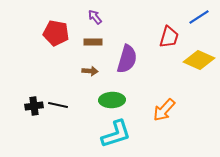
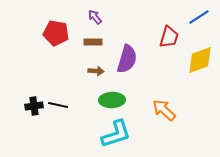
yellow diamond: moved 1 px right; rotated 44 degrees counterclockwise
brown arrow: moved 6 px right
orange arrow: rotated 90 degrees clockwise
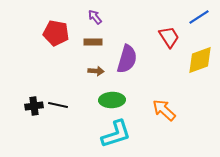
red trapezoid: rotated 50 degrees counterclockwise
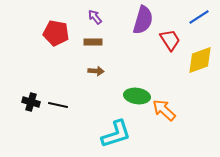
red trapezoid: moved 1 px right, 3 px down
purple semicircle: moved 16 px right, 39 px up
green ellipse: moved 25 px right, 4 px up; rotated 10 degrees clockwise
black cross: moved 3 px left, 4 px up; rotated 24 degrees clockwise
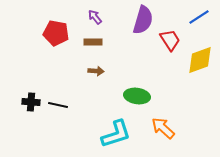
black cross: rotated 12 degrees counterclockwise
orange arrow: moved 1 px left, 18 px down
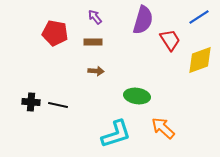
red pentagon: moved 1 px left
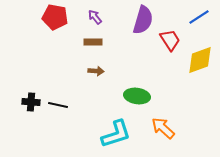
red pentagon: moved 16 px up
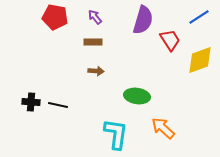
cyan L-shape: rotated 64 degrees counterclockwise
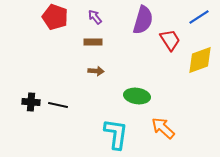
red pentagon: rotated 10 degrees clockwise
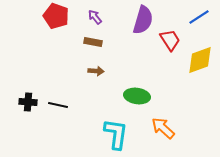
red pentagon: moved 1 px right, 1 px up
brown rectangle: rotated 12 degrees clockwise
black cross: moved 3 px left
